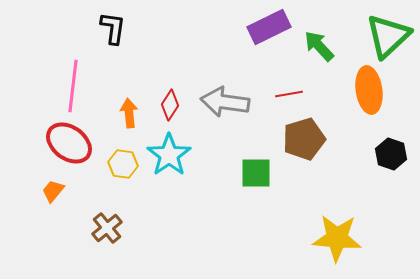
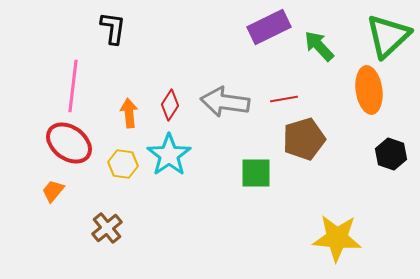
red line: moved 5 px left, 5 px down
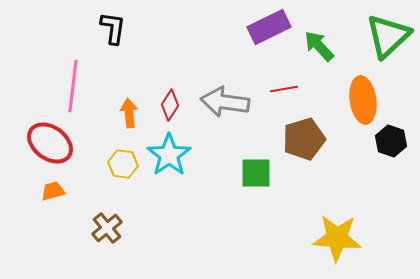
orange ellipse: moved 6 px left, 10 px down
red line: moved 10 px up
red ellipse: moved 19 px left
black hexagon: moved 13 px up
orange trapezoid: rotated 35 degrees clockwise
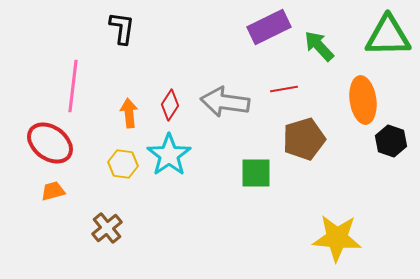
black L-shape: moved 9 px right
green triangle: rotated 42 degrees clockwise
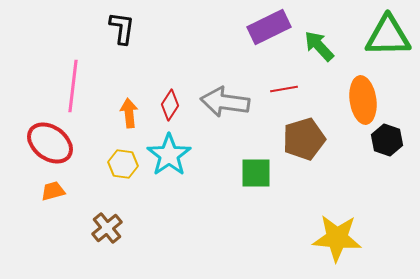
black hexagon: moved 4 px left, 1 px up
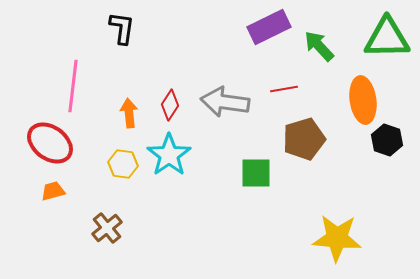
green triangle: moved 1 px left, 2 px down
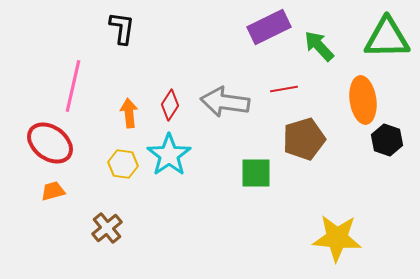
pink line: rotated 6 degrees clockwise
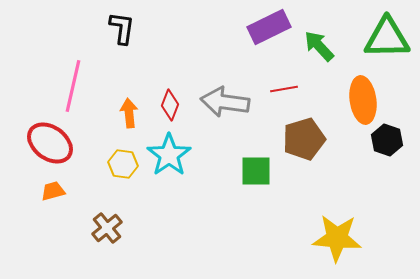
red diamond: rotated 12 degrees counterclockwise
green square: moved 2 px up
